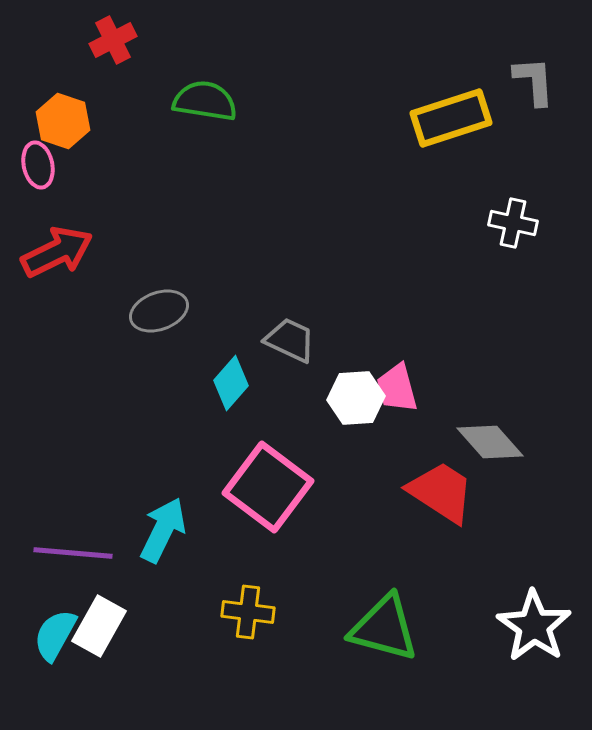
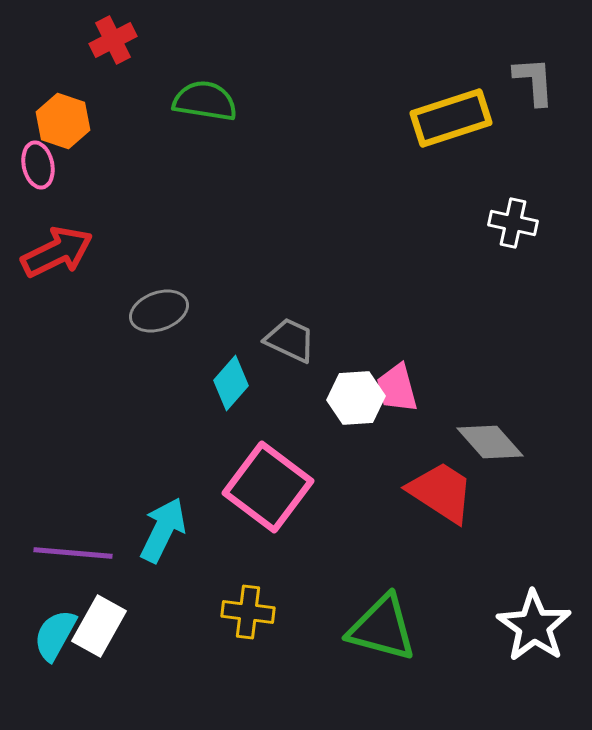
green triangle: moved 2 px left
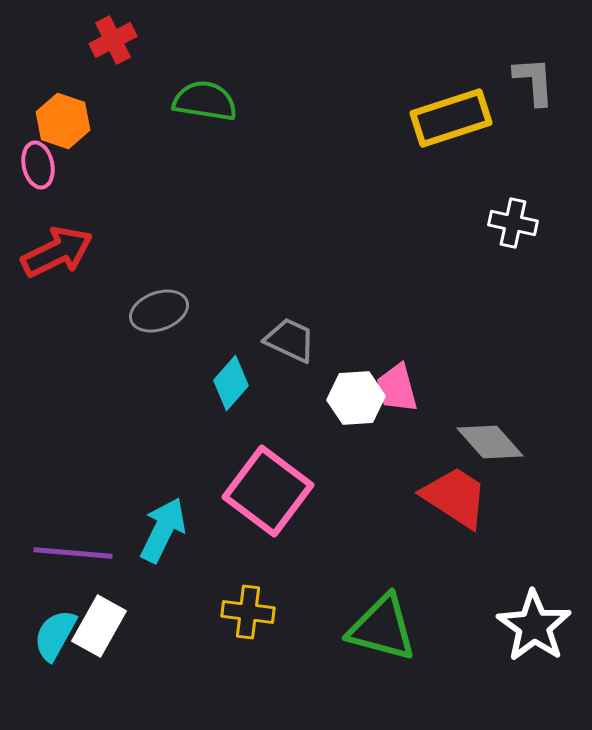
pink square: moved 4 px down
red trapezoid: moved 14 px right, 5 px down
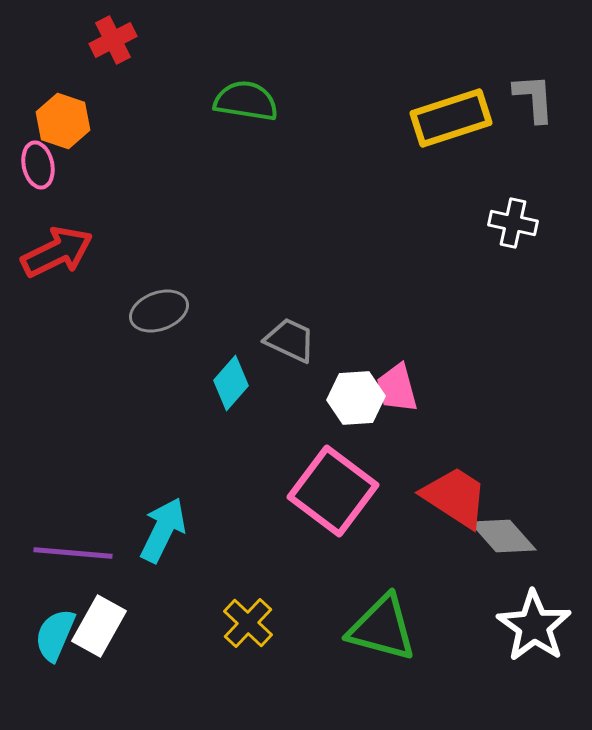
gray L-shape: moved 17 px down
green semicircle: moved 41 px right
gray diamond: moved 13 px right, 94 px down
pink square: moved 65 px right
yellow cross: moved 11 px down; rotated 36 degrees clockwise
cyan semicircle: rotated 6 degrees counterclockwise
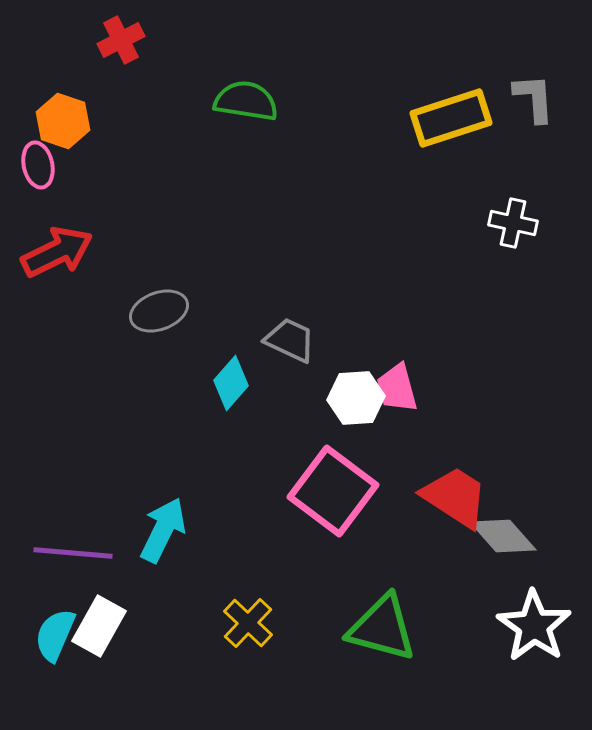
red cross: moved 8 px right
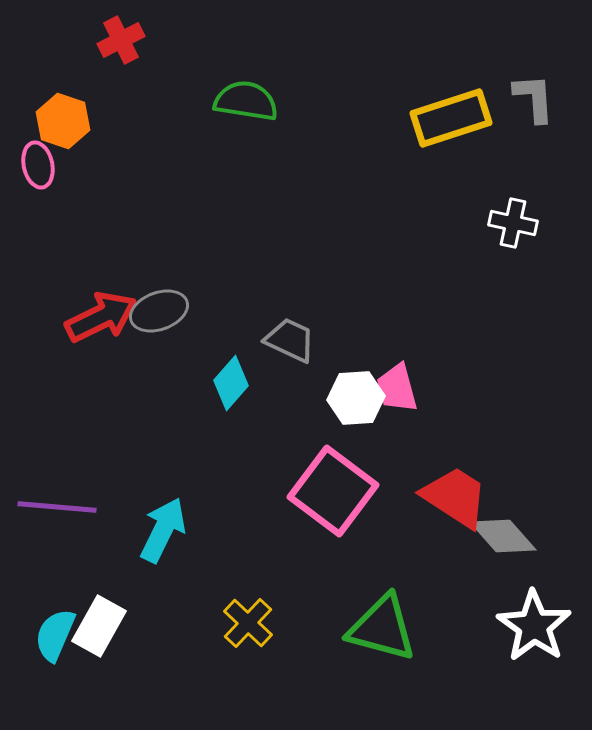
red arrow: moved 44 px right, 65 px down
purple line: moved 16 px left, 46 px up
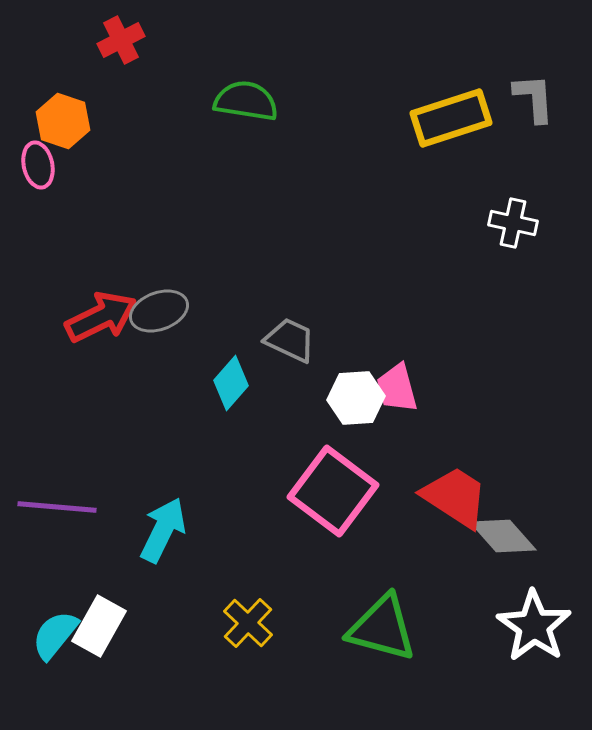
cyan semicircle: rotated 16 degrees clockwise
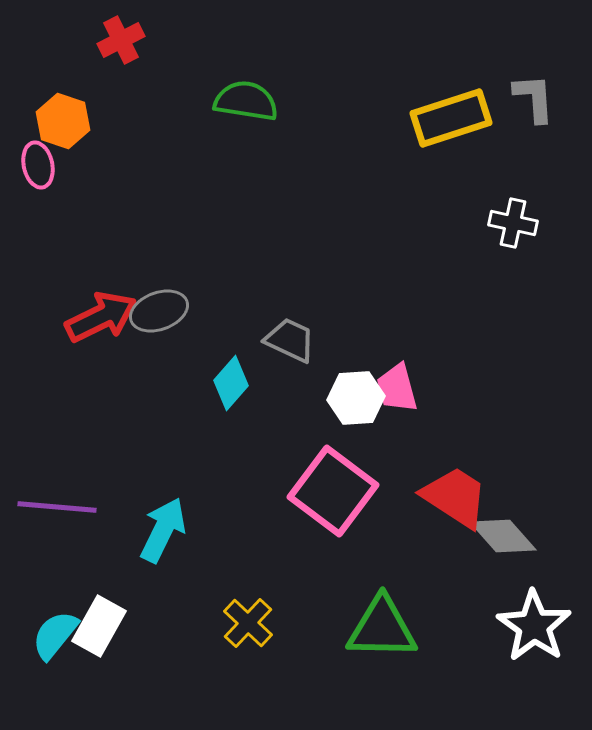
green triangle: rotated 14 degrees counterclockwise
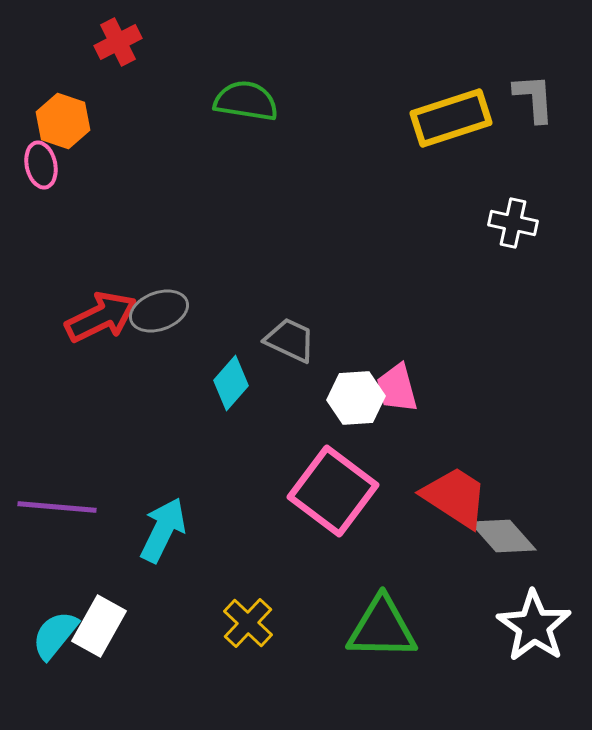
red cross: moved 3 px left, 2 px down
pink ellipse: moved 3 px right
